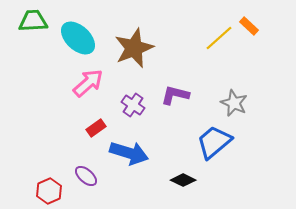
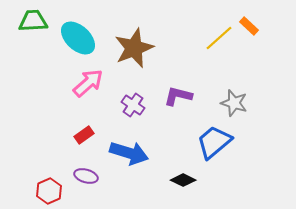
purple L-shape: moved 3 px right, 1 px down
gray star: rotated 8 degrees counterclockwise
red rectangle: moved 12 px left, 7 px down
purple ellipse: rotated 25 degrees counterclockwise
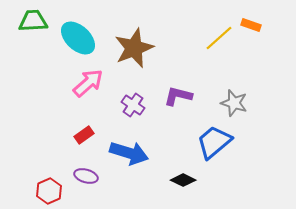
orange rectangle: moved 2 px right, 1 px up; rotated 24 degrees counterclockwise
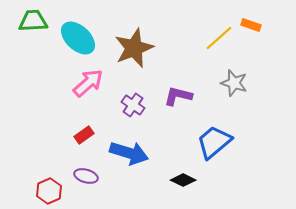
gray star: moved 20 px up
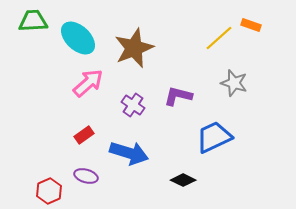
blue trapezoid: moved 5 px up; rotated 15 degrees clockwise
